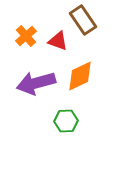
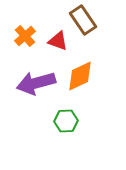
orange cross: moved 1 px left
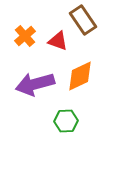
purple arrow: moved 1 px left, 1 px down
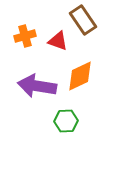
orange cross: rotated 25 degrees clockwise
purple arrow: moved 2 px right, 2 px down; rotated 24 degrees clockwise
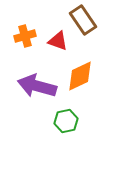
purple arrow: rotated 6 degrees clockwise
green hexagon: rotated 10 degrees counterclockwise
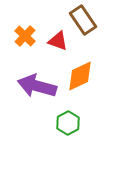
orange cross: rotated 30 degrees counterclockwise
green hexagon: moved 2 px right, 2 px down; rotated 15 degrees counterclockwise
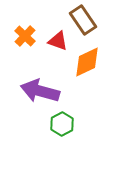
orange diamond: moved 7 px right, 14 px up
purple arrow: moved 3 px right, 5 px down
green hexagon: moved 6 px left, 1 px down
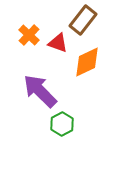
brown rectangle: rotated 72 degrees clockwise
orange cross: moved 4 px right, 1 px up
red triangle: moved 2 px down
purple arrow: rotated 30 degrees clockwise
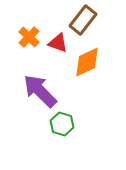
orange cross: moved 2 px down
green hexagon: rotated 15 degrees counterclockwise
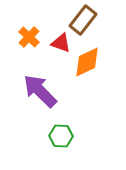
red triangle: moved 3 px right
green hexagon: moved 1 px left, 12 px down; rotated 15 degrees counterclockwise
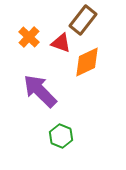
green hexagon: rotated 20 degrees clockwise
